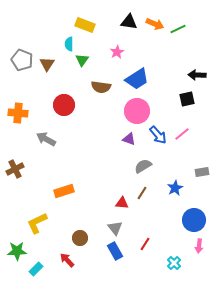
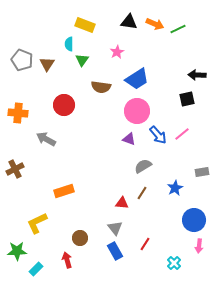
red arrow: rotated 28 degrees clockwise
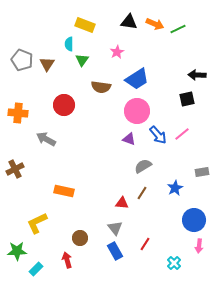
orange rectangle: rotated 30 degrees clockwise
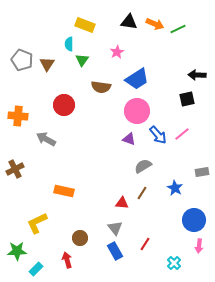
orange cross: moved 3 px down
blue star: rotated 14 degrees counterclockwise
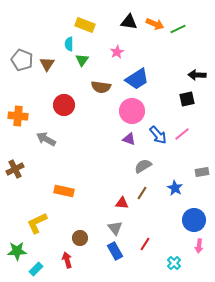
pink circle: moved 5 px left
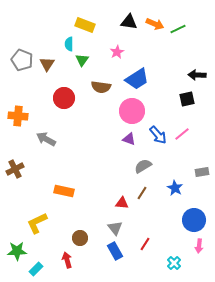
red circle: moved 7 px up
